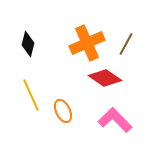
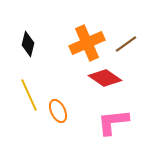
brown line: rotated 25 degrees clockwise
yellow line: moved 2 px left
orange ellipse: moved 5 px left
pink L-shape: moved 2 px left, 2 px down; rotated 52 degrees counterclockwise
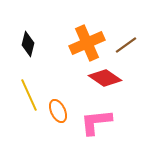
brown line: moved 1 px down
pink L-shape: moved 17 px left
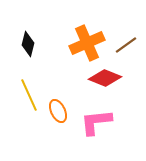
red diamond: rotated 12 degrees counterclockwise
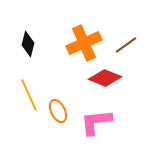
orange cross: moved 3 px left
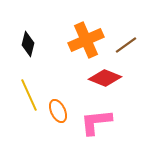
orange cross: moved 2 px right, 3 px up
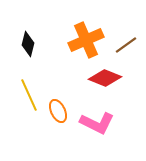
pink L-shape: moved 1 px right, 1 px down; rotated 148 degrees counterclockwise
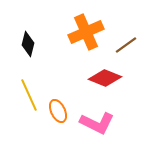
orange cross: moved 8 px up
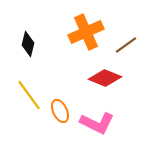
yellow line: rotated 12 degrees counterclockwise
orange ellipse: moved 2 px right
